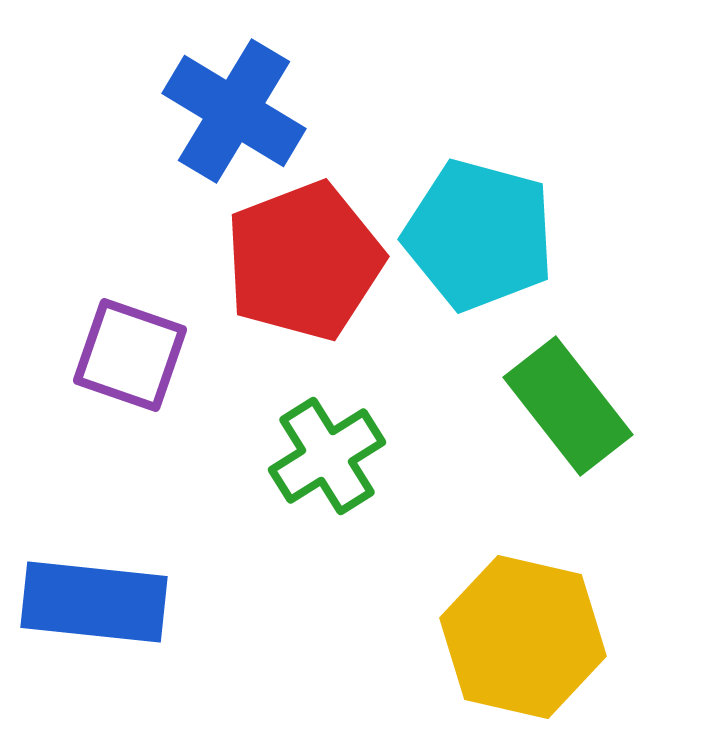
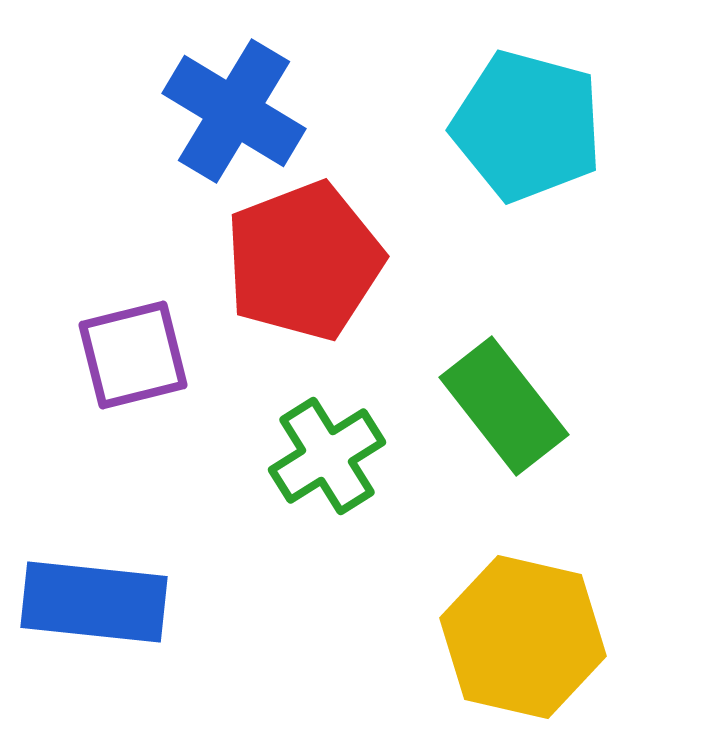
cyan pentagon: moved 48 px right, 109 px up
purple square: moved 3 px right; rotated 33 degrees counterclockwise
green rectangle: moved 64 px left
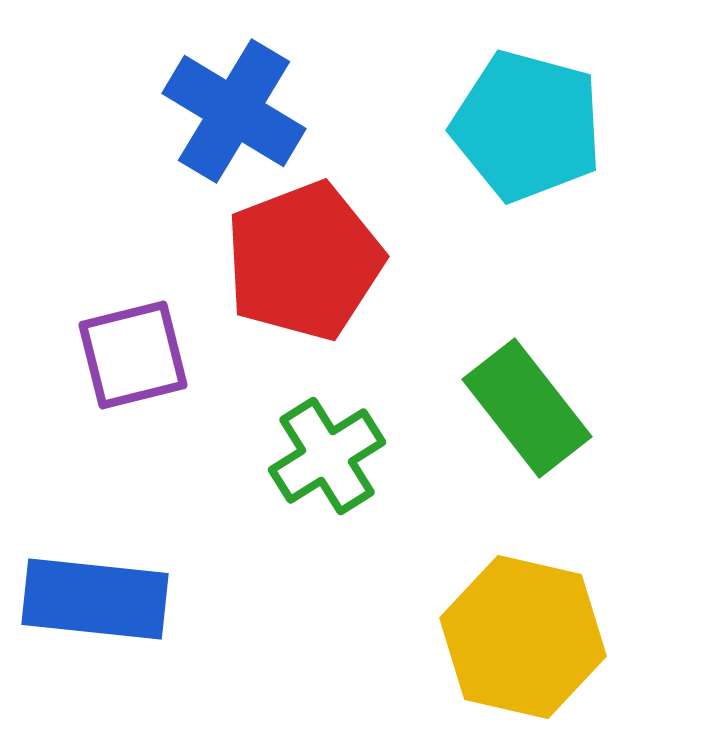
green rectangle: moved 23 px right, 2 px down
blue rectangle: moved 1 px right, 3 px up
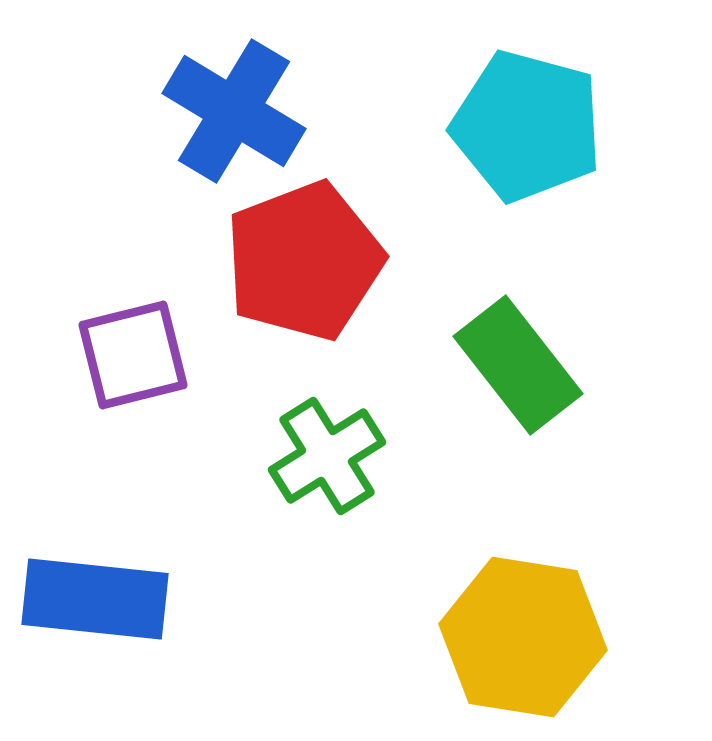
green rectangle: moved 9 px left, 43 px up
yellow hexagon: rotated 4 degrees counterclockwise
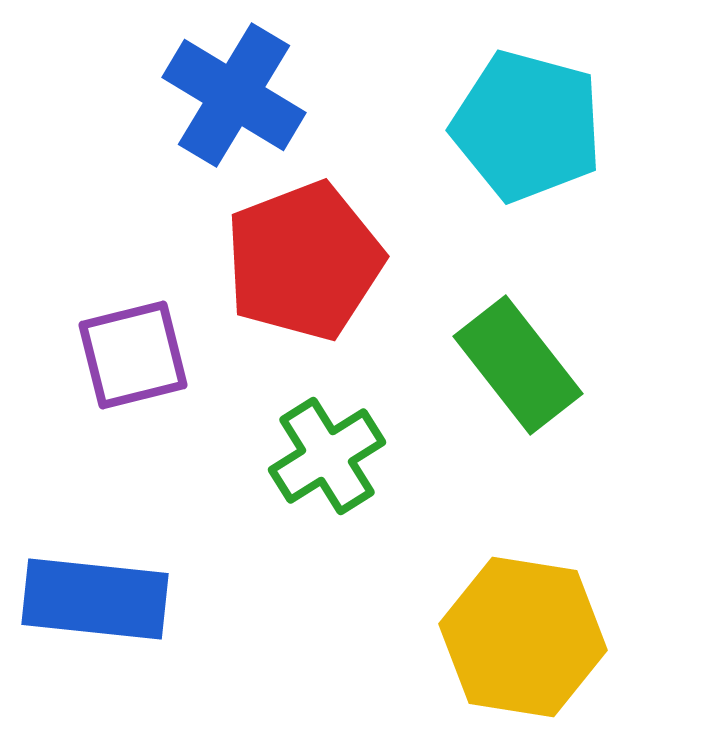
blue cross: moved 16 px up
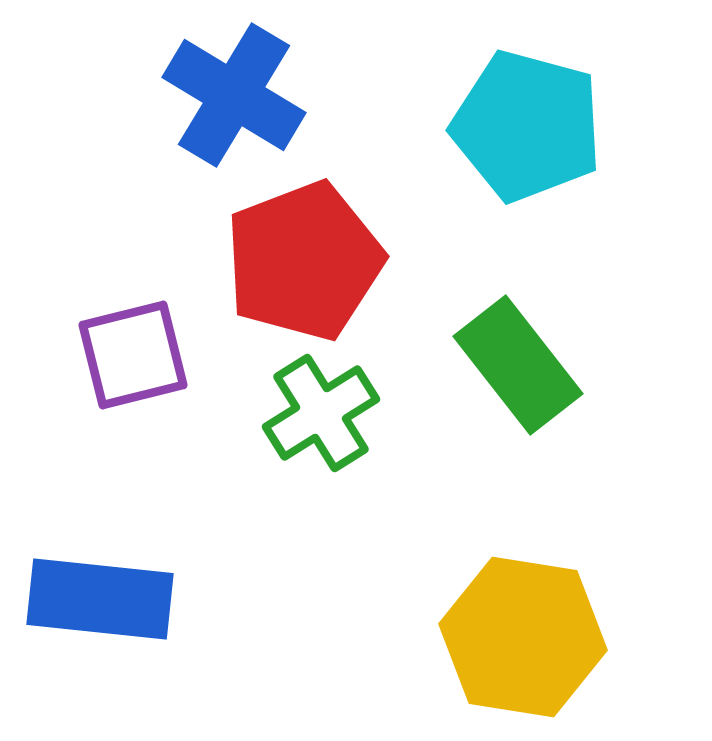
green cross: moved 6 px left, 43 px up
blue rectangle: moved 5 px right
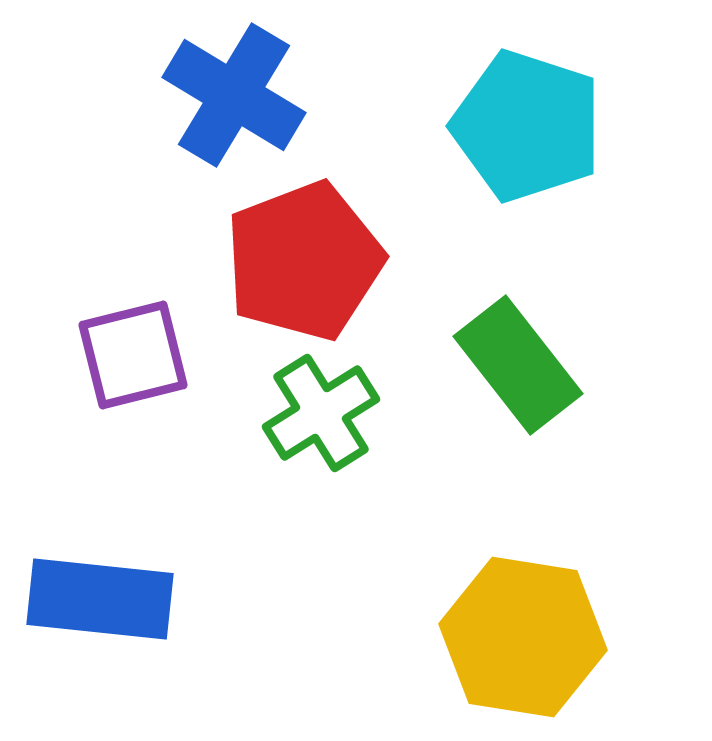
cyan pentagon: rotated 3 degrees clockwise
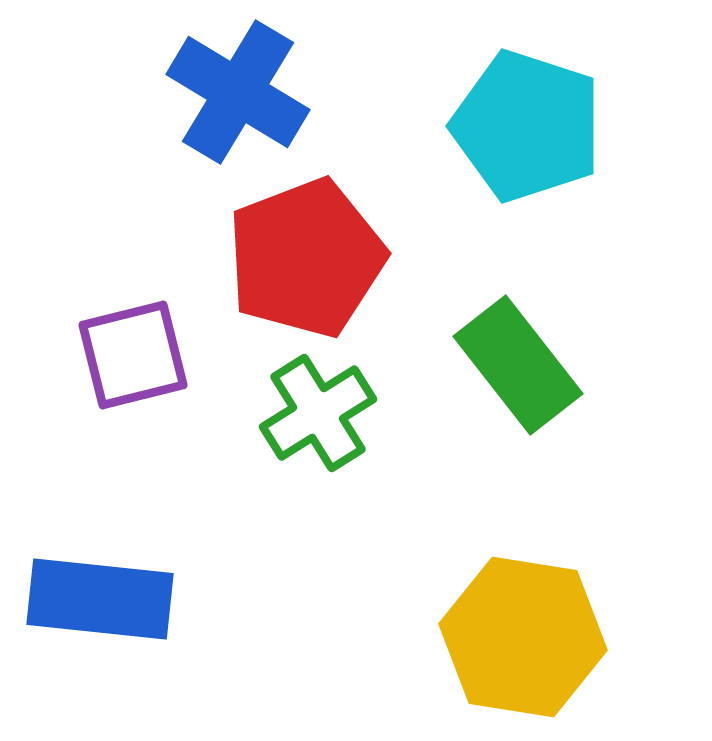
blue cross: moved 4 px right, 3 px up
red pentagon: moved 2 px right, 3 px up
green cross: moved 3 px left
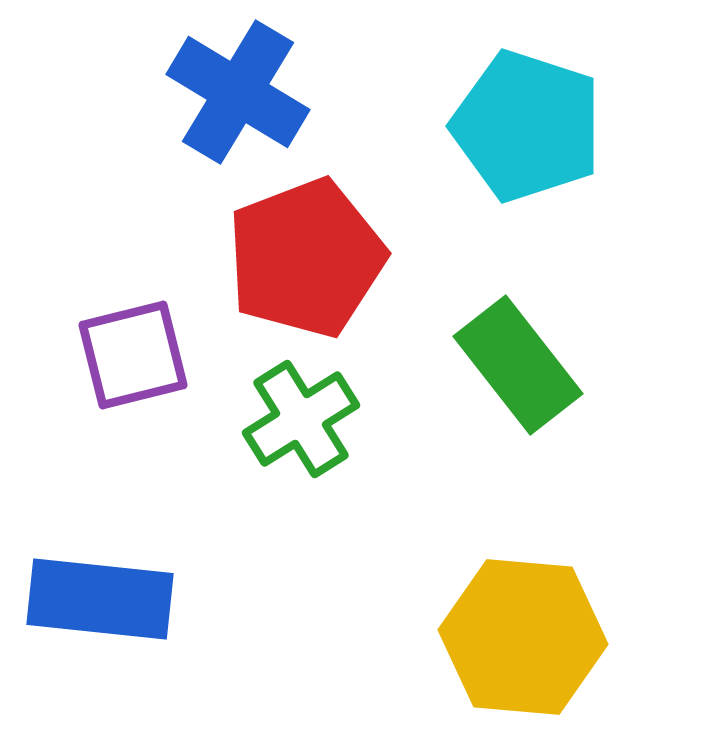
green cross: moved 17 px left, 6 px down
yellow hexagon: rotated 4 degrees counterclockwise
